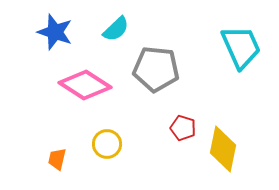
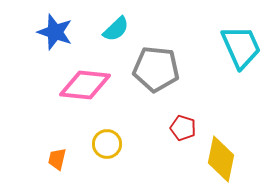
pink diamond: rotated 27 degrees counterclockwise
yellow diamond: moved 2 px left, 10 px down
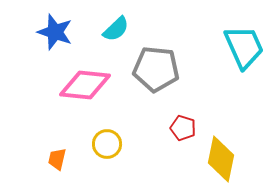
cyan trapezoid: moved 3 px right
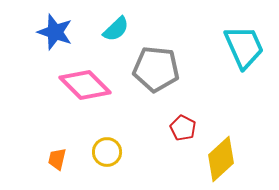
pink diamond: rotated 39 degrees clockwise
red pentagon: rotated 10 degrees clockwise
yellow circle: moved 8 px down
yellow diamond: rotated 36 degrees clockwise
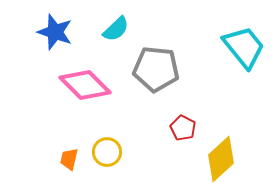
cyan trapezoid: rotated 15 degrees counterclockwise
orange trapezoid: moved 12 px right
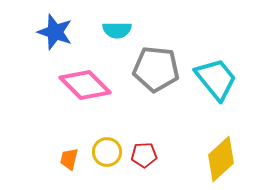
cyan semicircle: moved 1 px right, 1 px down; rotated 44 degrees clockwise
cyan trapezoid: moved 28 px left, 32 px down
red pentagon: moved 39 px left, 27 px down; rotated 30 degrees counterclockwise
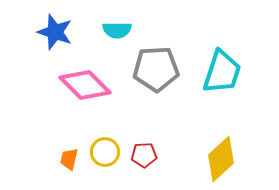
gray pentagon: rotated 9 degrees counterclockwise
cyan trapezoid: moved 6 px right, 7 px up; rotated 57 degrees clockwise
yellow circle: moved 2 px left
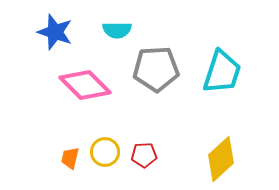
orange trapezoid: moved 1 px right, 1 px up
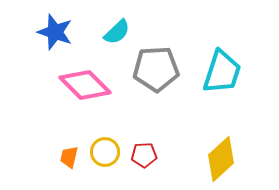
cyan semicircle: moved 2 px down; rotated 44 degrees counterclockwise
orange trapezoid: moved 1 px left, 1 px up
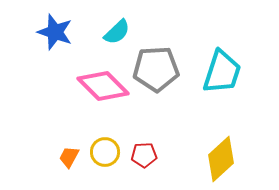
pink diamond: moved 18 px right, 1 px down
orange trapezoid: rotated 15 degrees clockwise
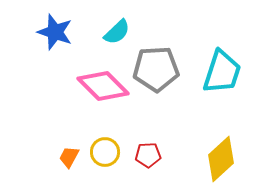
red pentagon: moved 4 px right
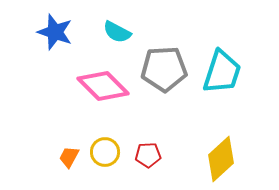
cyan semicircle: rotated 72 degrees clockwise
gray pentagon: moved 8 px right
